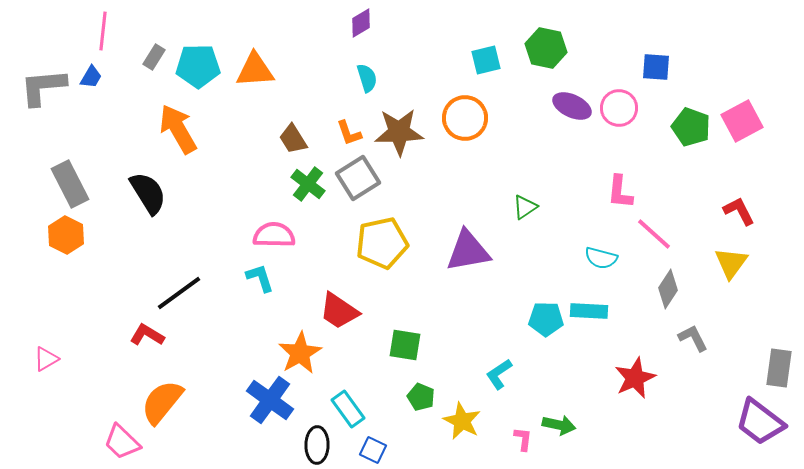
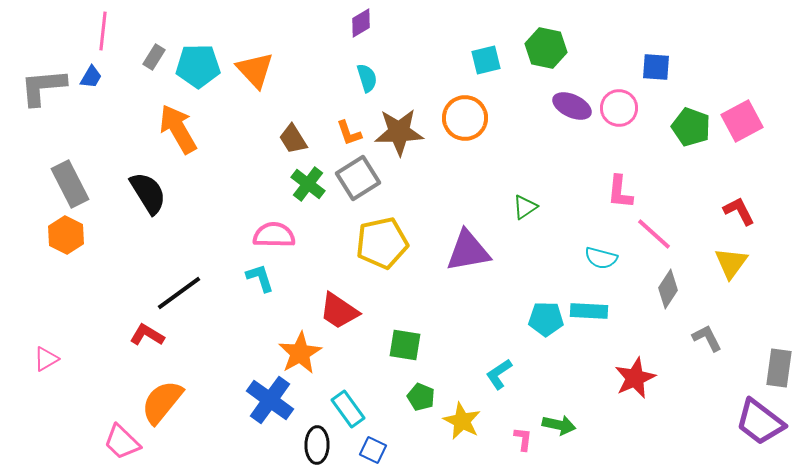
orange triangle at (255, 70): rotated 51 degrees clockwise
gray L-shape at (693, 338): moved 14 px right
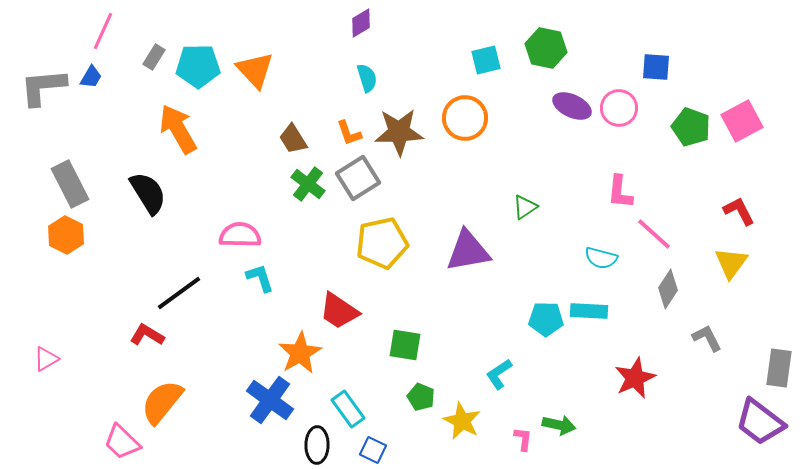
pink line at (103, 31): rotated 18 degrees clockwise
pink semicircle at (274, 235): moved 34 px left
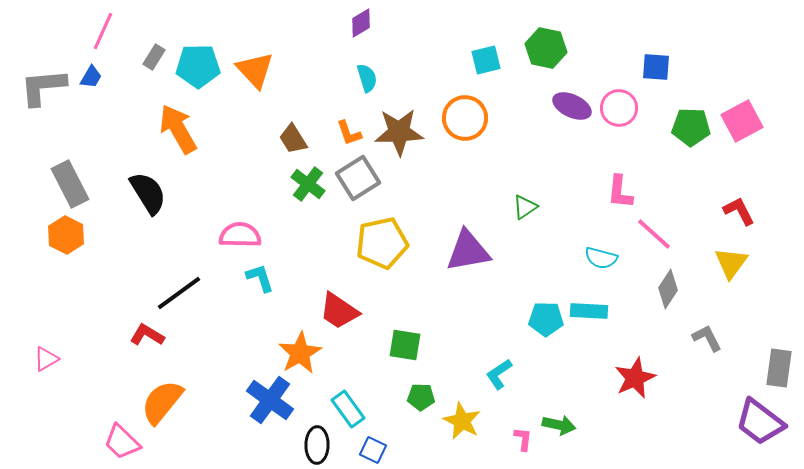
green pentagon at (691, 127): rotated 18 degrees counterclockwise
green pentagon at (421, 397): rotated 20 degrees counterclockwise
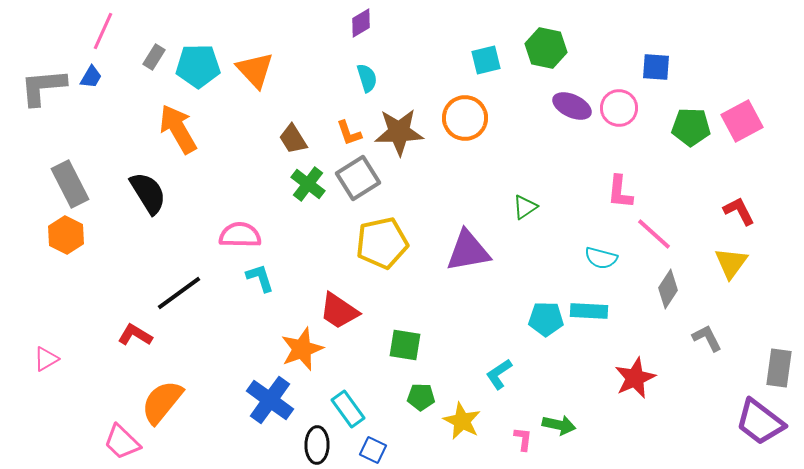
red L-shape at (147, 335): moved 12 px left
orange star at (300, 353): moved 2 px right, 4 px up; rotated 9 degrees clockwise
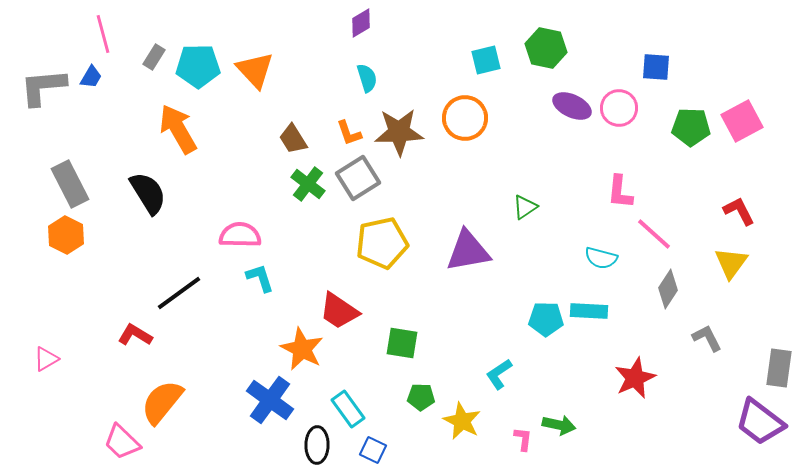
pink line at (103, 31): moved 3 px down; rotated 39 degrees counterclockwise
green square at (405, 345): moved 3 px left, 2 px up
orange star at (302, 349): rotated 24 degrees counterclockwise
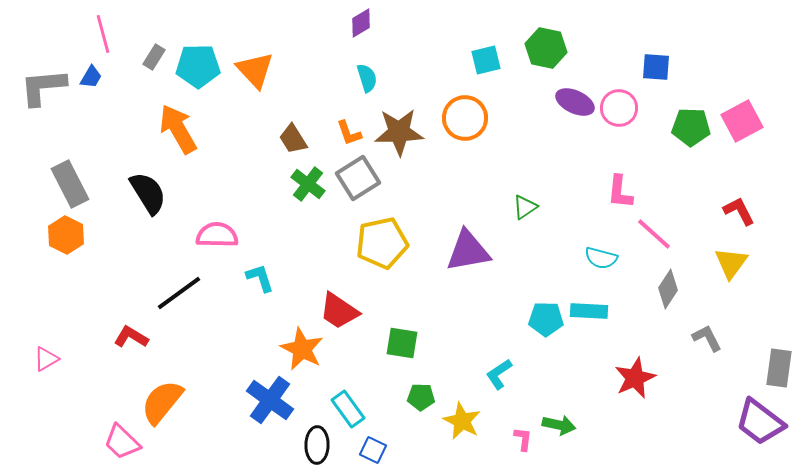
purple ellipse at (572, 106): moved 3 px right, 4 px up
pink semicircle at (240, 235): moved 23 px left
red L-shape at (135, 335): moved 4 px left, 2 px down
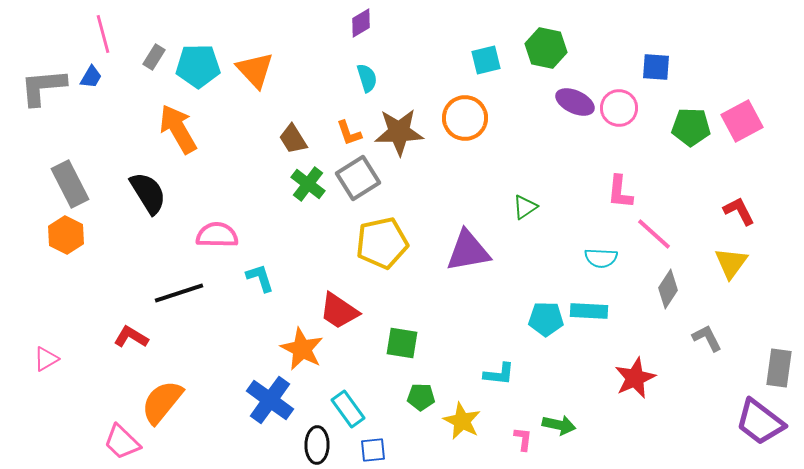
cyan semicircle at (601, 258): rotated 12 degrees counterclockwise
black line at (179, 293): rotated 18 degrees clockwise
cyan L-shape at (499, 374): rotated 140 degrees counterclockwise
blue square at (373, 450): rotated 32 degrees counterclockwise
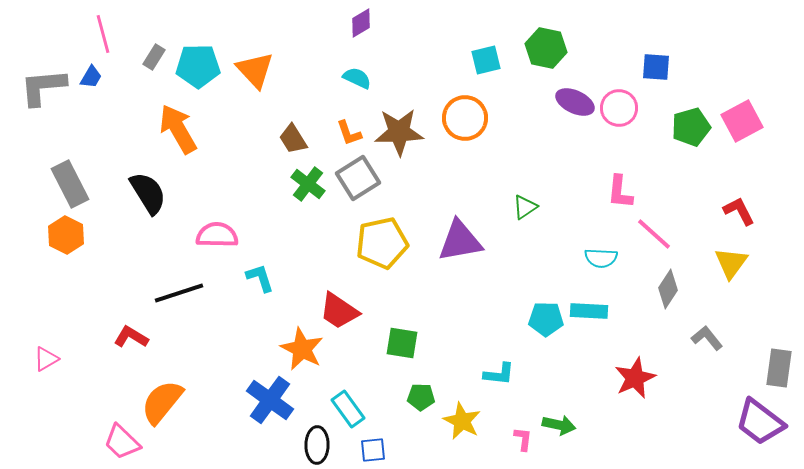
cyan semicircle at (367, 78): moved 10 px left; rotated 48 degrees counterclockwise
green pentagon at (691, 127): rotated 18 degrees counterclockwise
purple triangle at (468, 251): moved 8 px left, 10 px up
gray L-shape at (707, 338): rotated 12 degrees counterclockwise
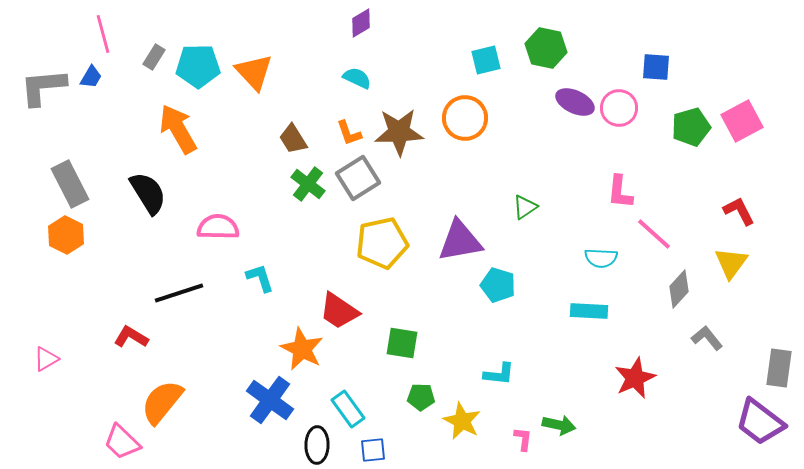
orange triangle at (255, 70): moved 1 px left, 2 px down
pink semicircle at (217, 235): moved 1 px right, 8 px up
gray diamond at (668, 289): moved 11 px right; rotated 9 degrees clockwise
cyan pentagon at (546, 319): moved 48 px left, 34 px up; rotated 16 degrees clockwise
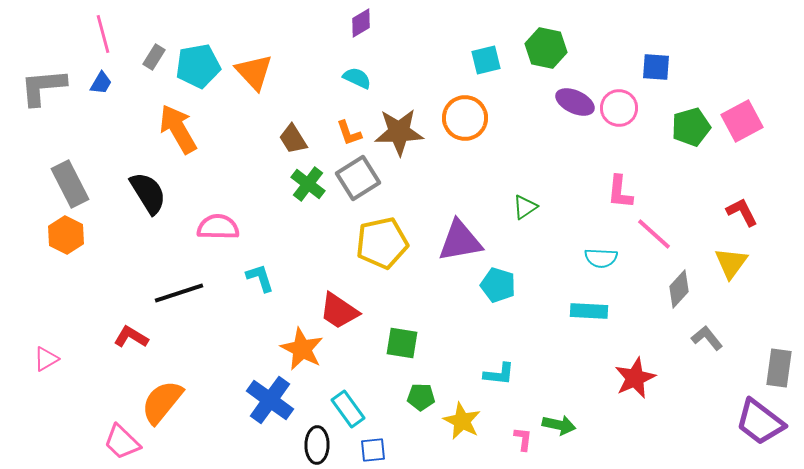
cyan pentagon at (198, 66): rotated 9 degrees counterclockwise
blue trapezoid at (91, 77): moved 10 px right, 6 px down
red L-shape at (739, 211): moved 3 px right, 1 px down
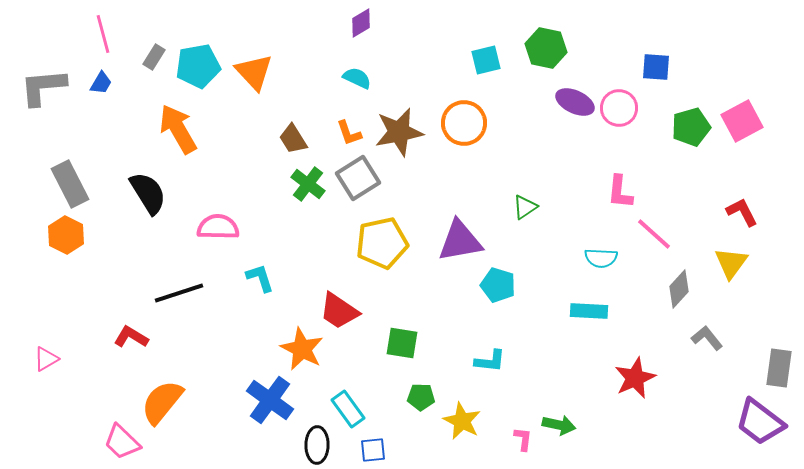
orange circle at (465, 118): moved 1 px left, 5 px down
brown star at (399, 132): rotated 9 degrees counterclockwise
cyan L-shape at (499, 374): moved 9 px left, 13 px up
